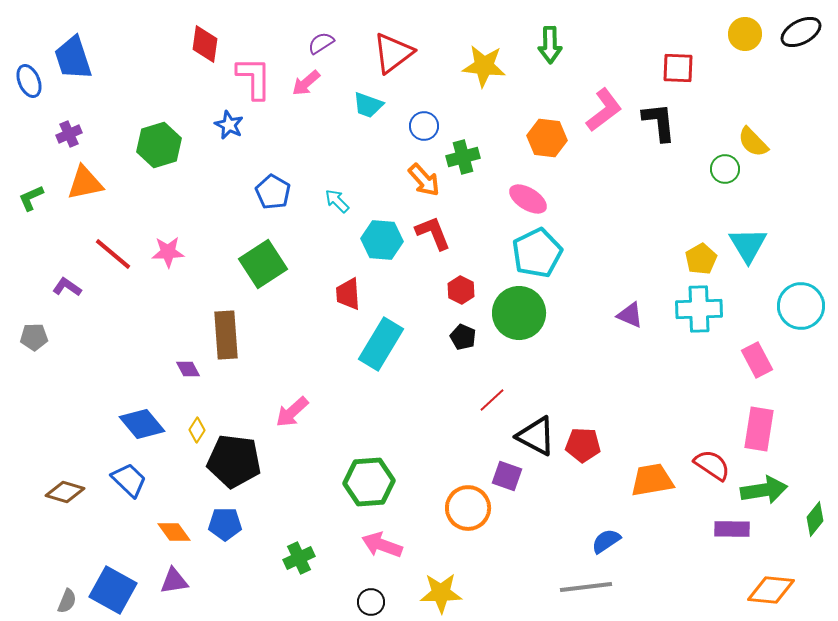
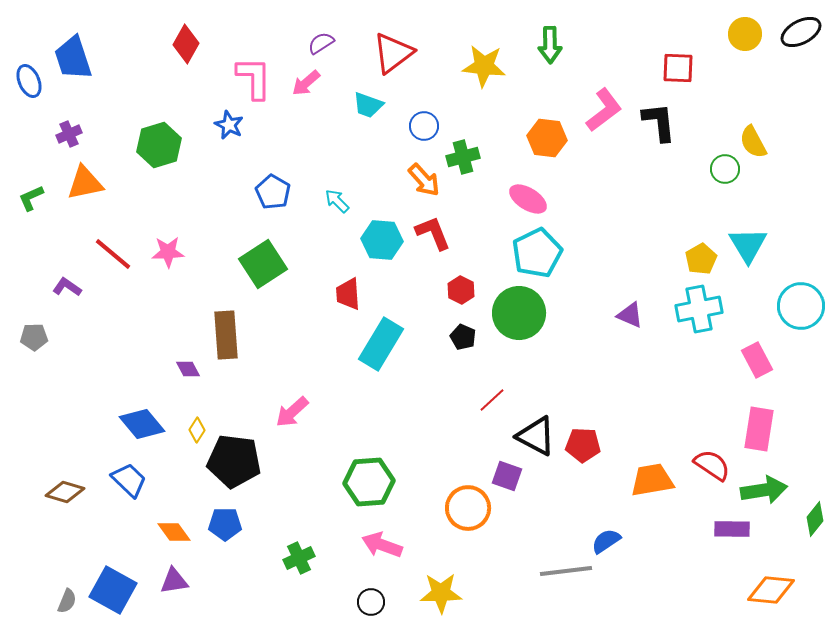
red diamond at (205, 44): moved 19 px left; rotated 21 degrees clockwise
yellow semicircle at (753, 142): rotated 16 degrees clockwise
cyan cross at (699, 309): rotated 9 degrees counterclockwise
gray line at (586, 587): moved 20 px left, 16 px up
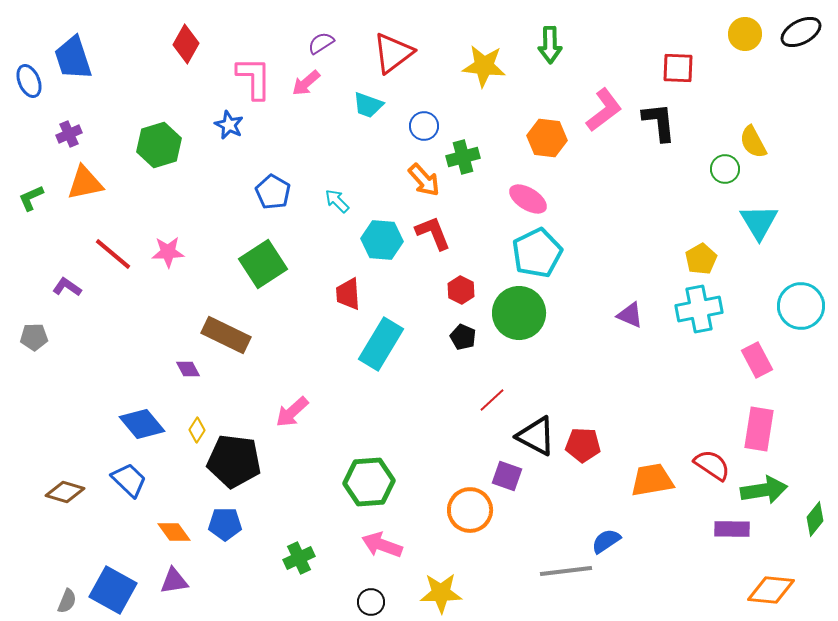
cyan triangle at (748, 245): moved 11 px right, 23 px up
brown rectangle at (226, 335): rotated 60 degrees counterclockwise
orange circle at (468, 508): moved 2 px right, 2 px down
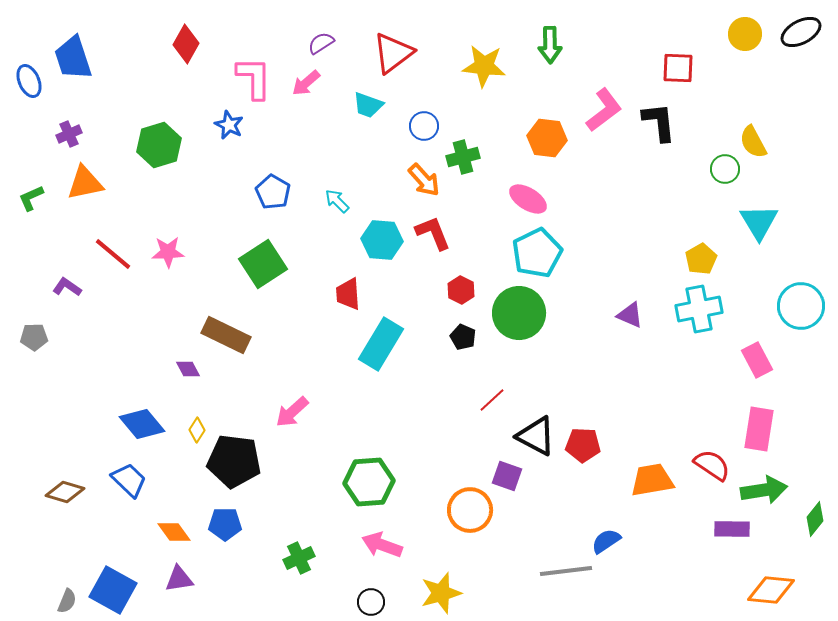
purple triangle at (174, 581): moved 5 px right, 2 px up
yellow star at (441, 593): rotated 15 degrees counterclockwise
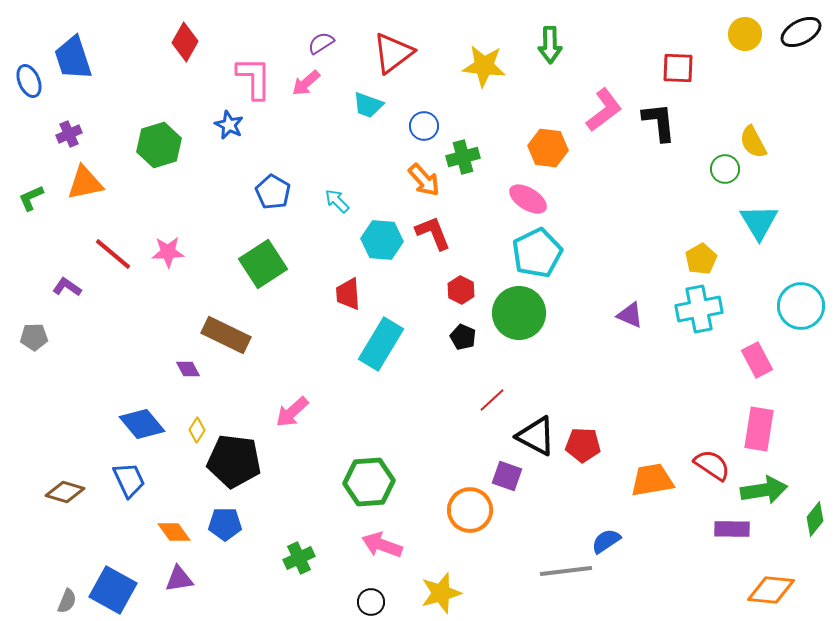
red diamond at (186, 44): moved 1 px left, 2 px up
orange hexagon at (547, 138): moved 1 px right, 10 px down
blue trapezoid at (129, 480): rotated 21 degrees clockwise
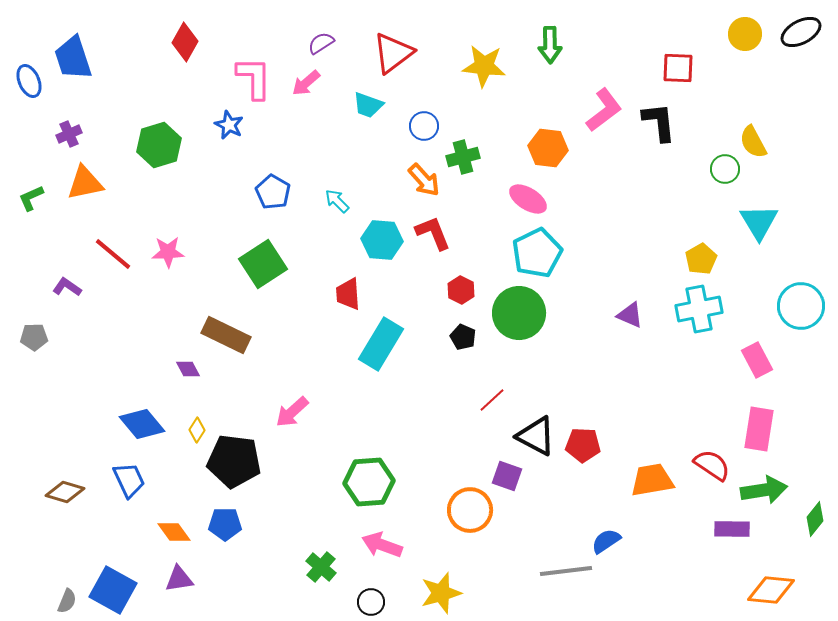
green cross at (299, 558): moved 22 px right, 9 px down; rotated 24 degrees counterclockwise
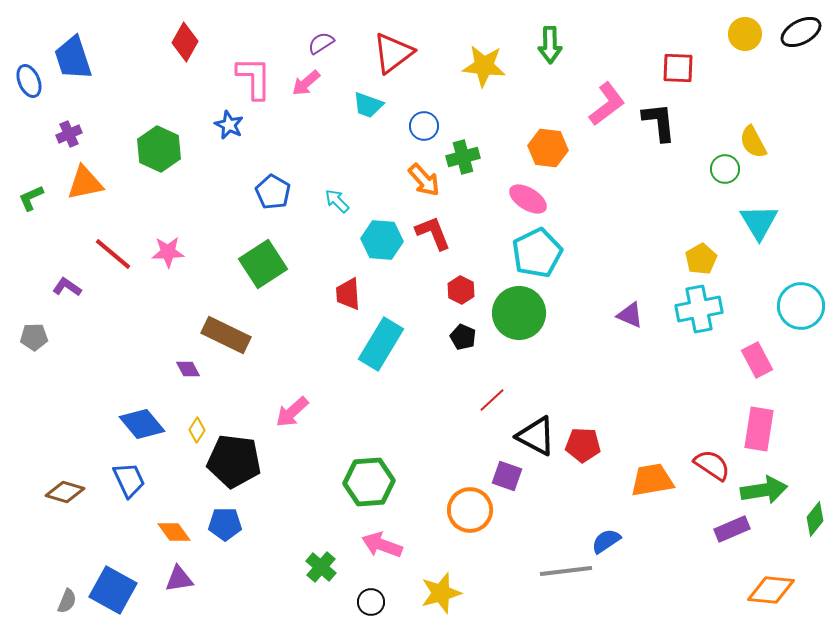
pink L-shape at (604, 110): moved 3 px right, 6 px up
green hexagon at (159, 145): moved 4 px down; rotated 18 degrees counterclockwise
purple rectangle at (732, 529): rotated 24 degrees counterclockwise
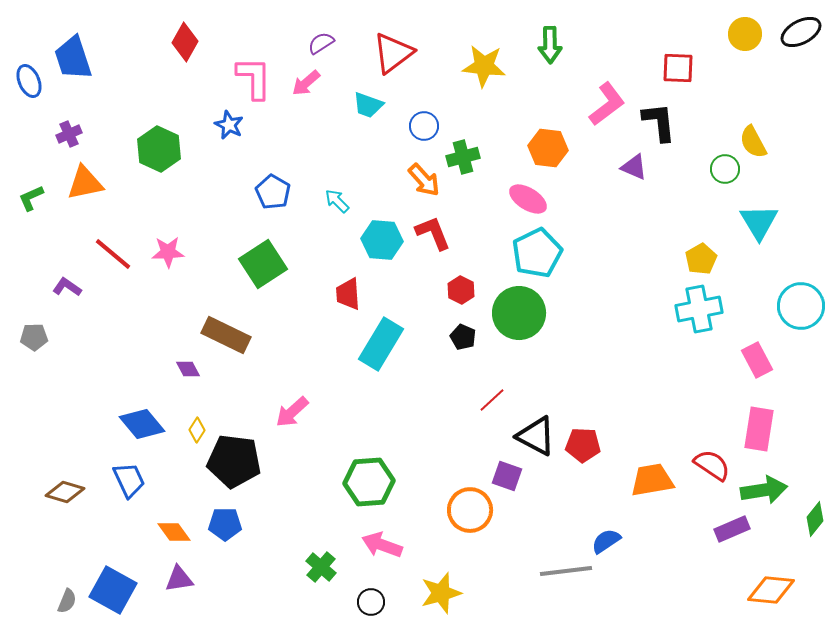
purple triangle at (630, 315): moved 4 px right, 148 px up
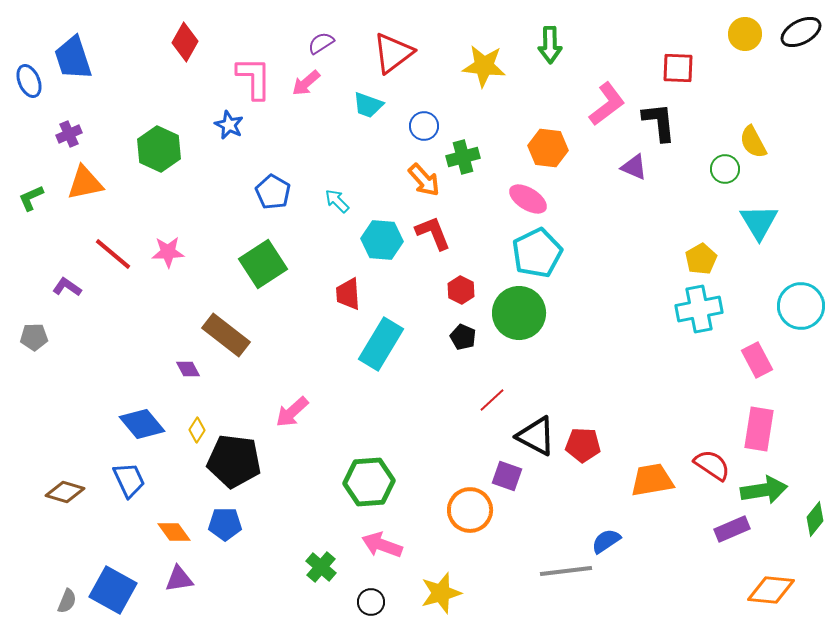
brown rectangle at (226, 335): rotated 12 degrees clockwise
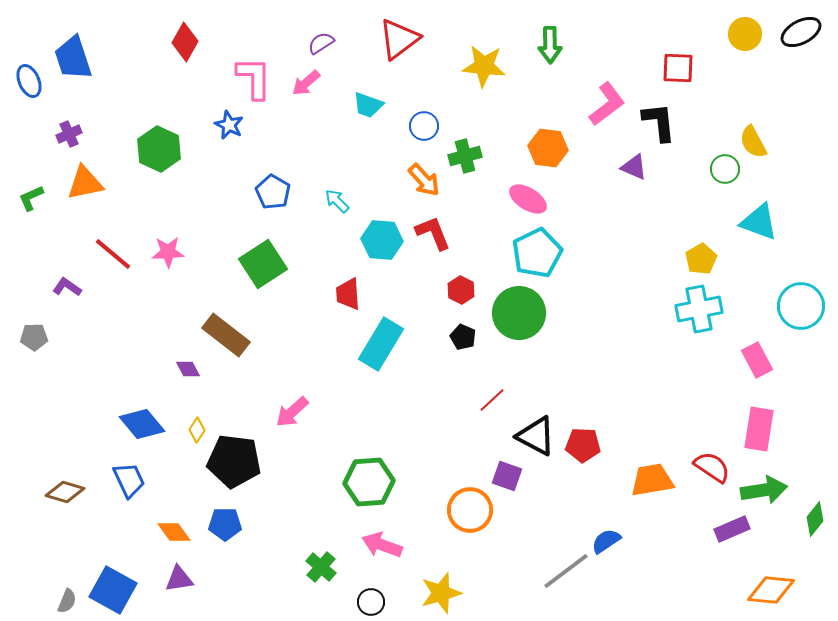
red triangle at (393, 53): moved 6 px right, 14 px up
green cross at (463, 157): moved 2 px right, 1 px up
cyan triangle at (759, 222): rotated 39 degrees counterclockwise
red semicircle at (712, 465): moved 2 px down
gray line at (566, 571): rotated 30 degrees counterclockwise
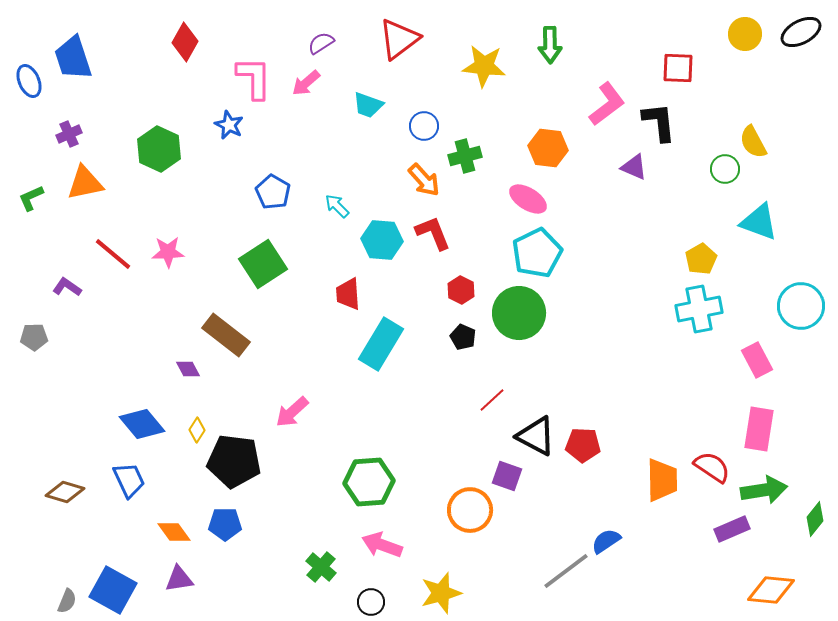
cyan arrow at (337, 201): moved 5 px down
orange trapezoid at (652, 480): moved 10 px right; rotated 99 degrees clockwise
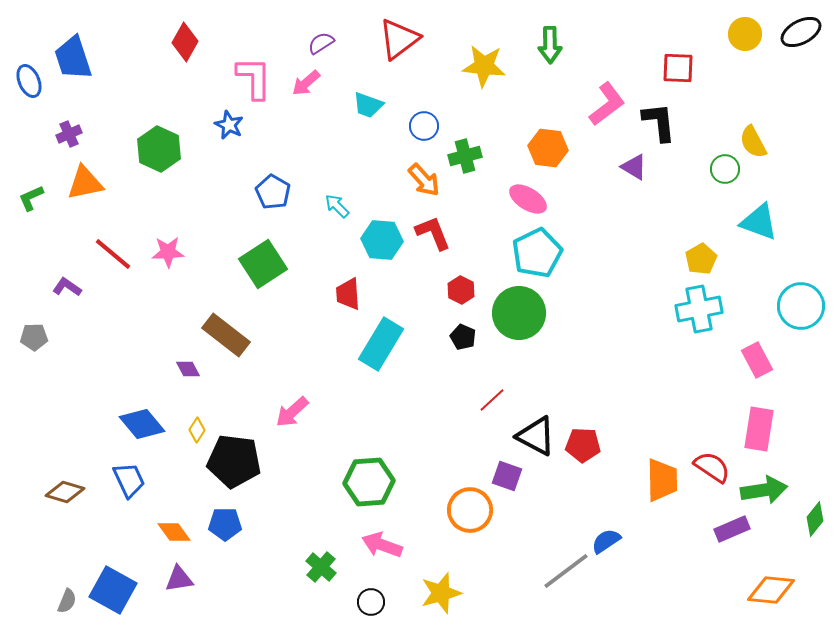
purple triangle at (634, 167): rotated 8 degrees clockwise
